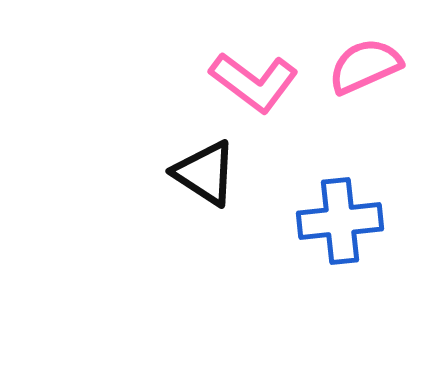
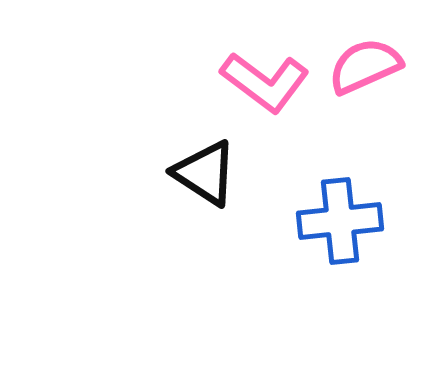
pink L-shape: moved 11 px right
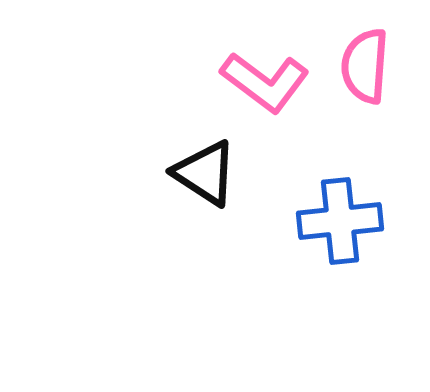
pink semicircle: rotated 62 degrees counterclockwise
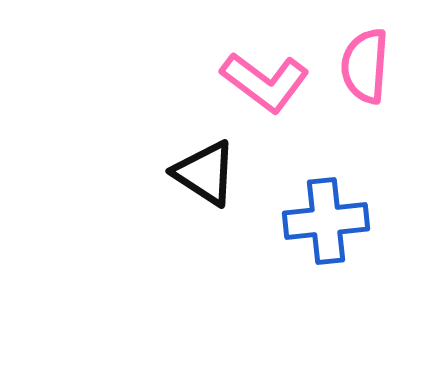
blue cross: moved 14 px left
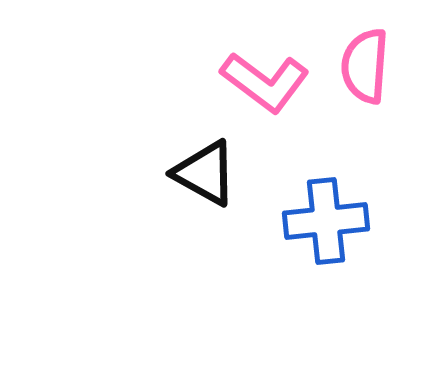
black triangle: rotated 4 degrees counterclockwise
